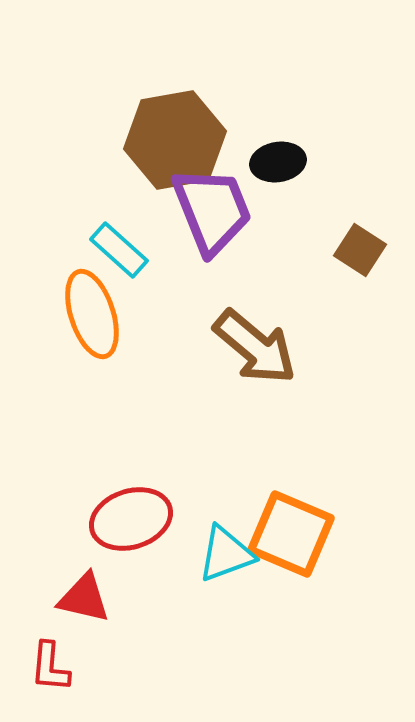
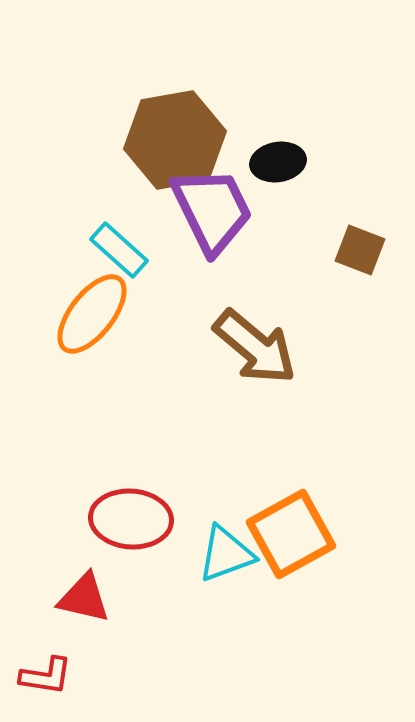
purple trapezoid: rotated 4 degrees counterclockwise
brown square: rotated 12 degrees counterclockwise
orange ellipse: rotated 56 degrees clockwise
red ellipse: rotated 22 degrees clockwise
orange square: rotated 38 degrees clockwise
red L-shape: moved 4 px left, 9 px down; rotated 86 degrees counterclockwise
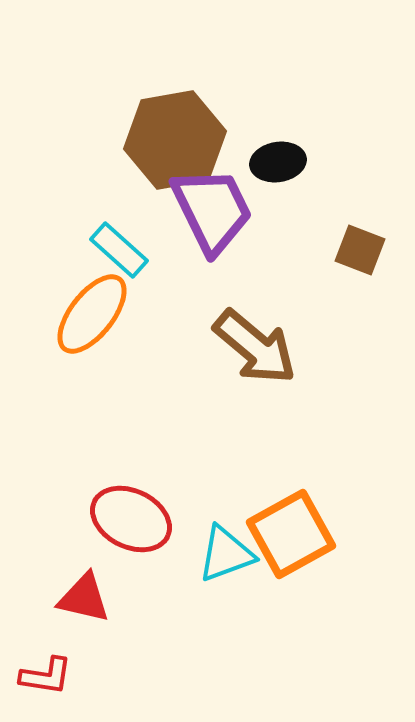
red ellipse: rotated 22 degrees clockwise
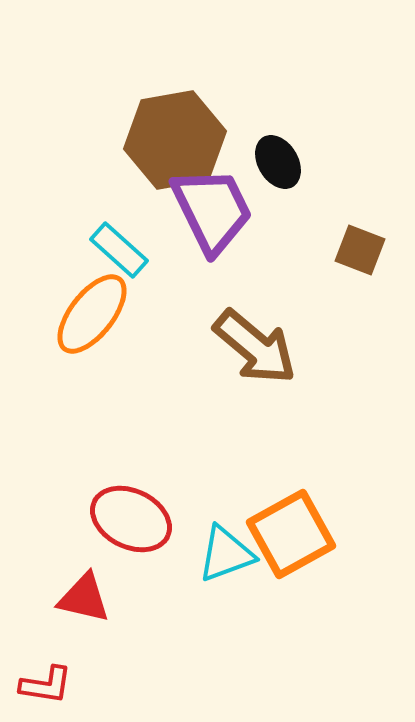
black ellipse: rotated 68 degrees clockwise
red L-shape: moved 9 px down
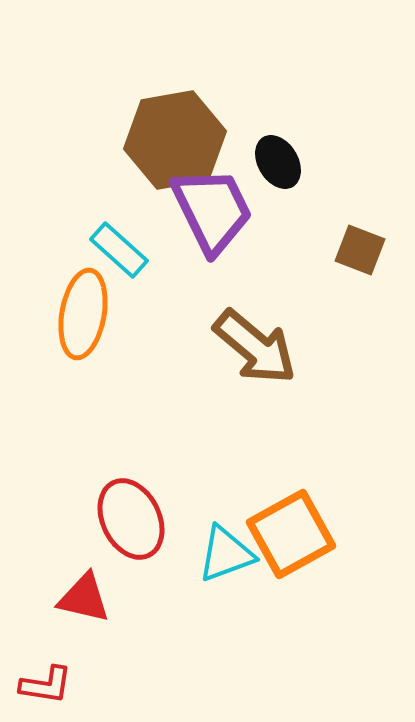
orange ellipse: moved 9 px left; rotated 28 degrees counterclockwise
red ellipse: rotated 38 degrees clockwise
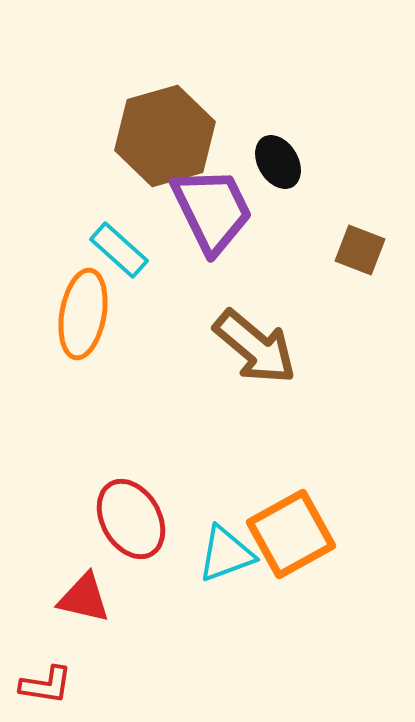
brown hexagon: moved 10 px left, 4 px up; rotated 6 degrees counterclockwise
red ellipse: rotated 4 degrees counterclockwise
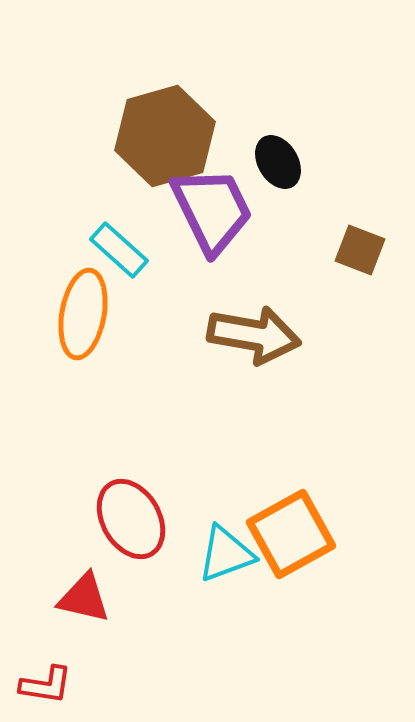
brown arrow: moved 1 px left, 12 px up; rotated 30 degrees counterclockwise
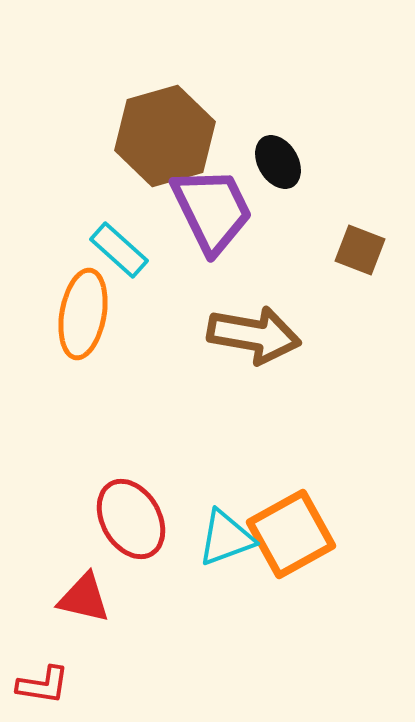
cyan triangle: moved 16 px up
red L-shape: moved 3 px left
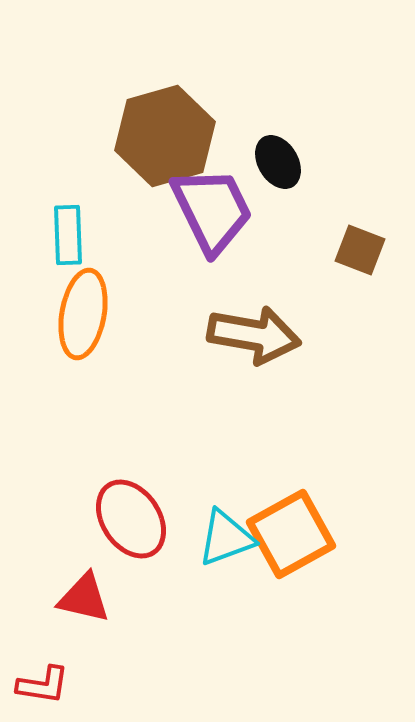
cyan rectangle: moved 51 px left, 15 px up; rotated 46 degrees clockwise
red ellipse: rotated 4 degrees counterclockwise
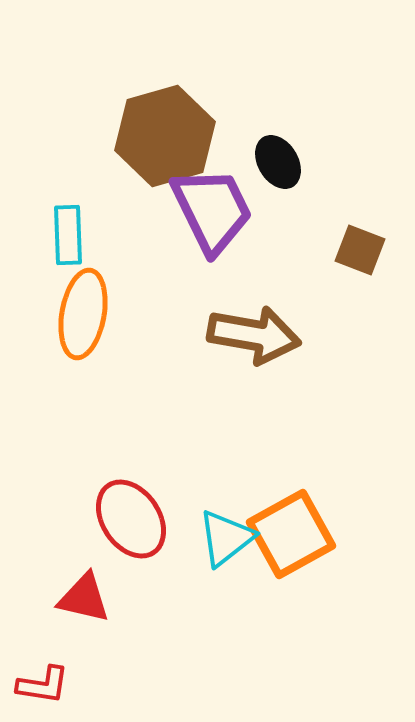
cyan triangle: rotated 18 degrees counterclockwise
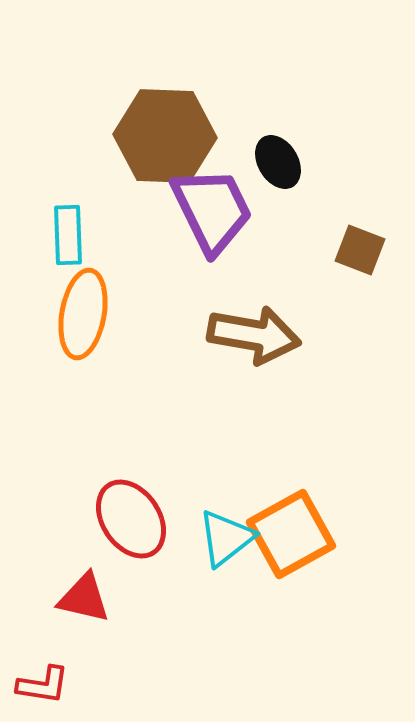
brown hexagon: rotated 18 degrees clockwise
